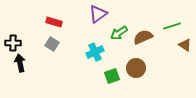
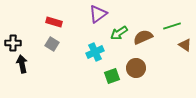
black arrow: moved 2 px right, 1 px down
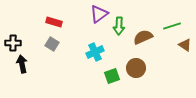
purple triangle: moved 1 px right
green arrow: moved 7 px up; rotated 54 degrees counterclockwise
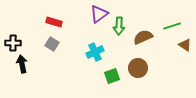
brown circle: moved 2 px right
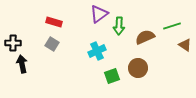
brown semicircle: moved 2 px right
cyan cross: moved 2 px right, 1 px up
